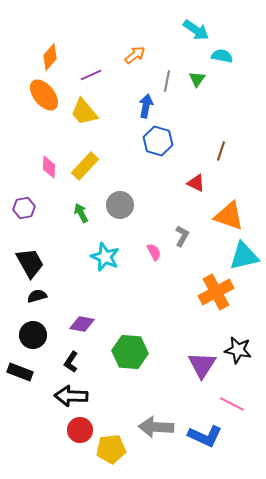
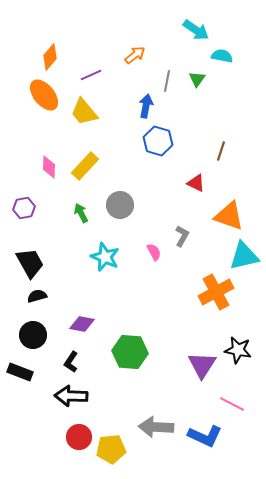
red circle: moved 1 px left, 7 px down
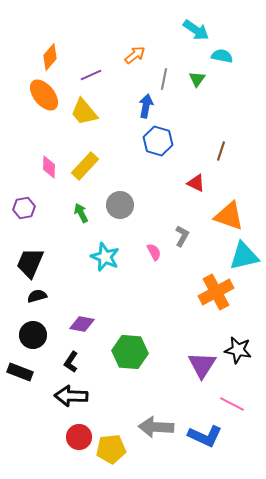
gray line: moved 3 px left, 2 px up
black trapezoid: rotated 128 degrees counterclockwise
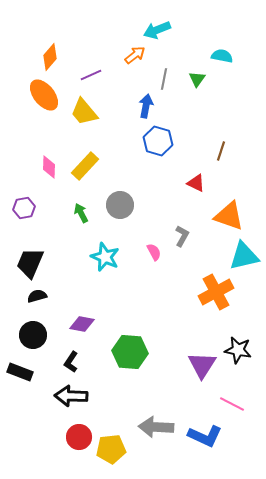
cyan arrow: moved 39 px left; rotated 124 degrees clockwise
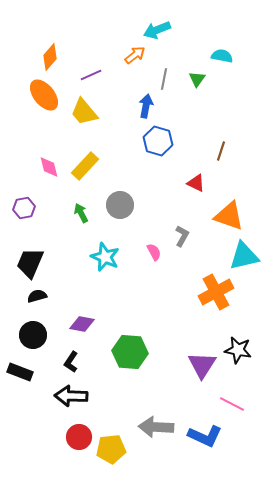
pink diamond: rotated 15 degrees counterclockwise
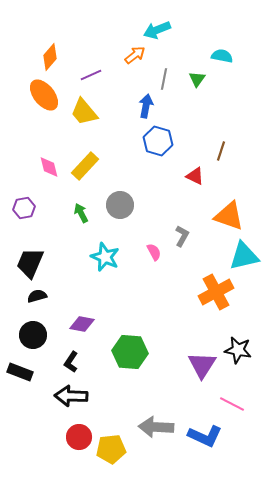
red triangle: moved 1 px left, 7 px up
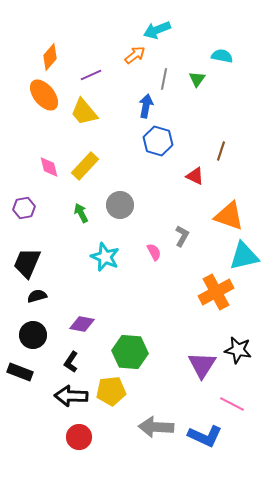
black trapezoid: moved 3 px left
yellow pentagon: moved 58 px up
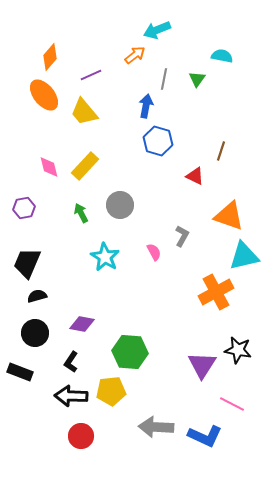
cyan star: rotated 8 degrees clockwise
black circle: moved 2 px right, 2 px up
red circle: moved 2 px right, 1 px up
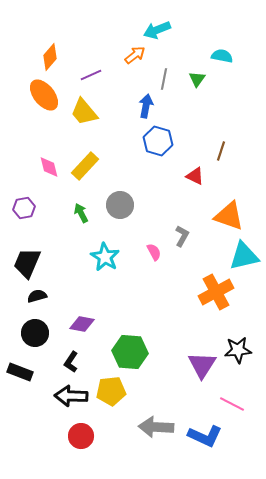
black star: rotated 16 degrees counterclockwise
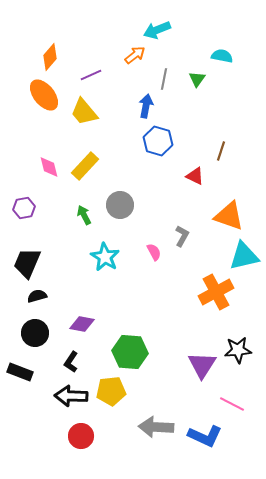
green arrow: moved 3 px right, 2 px down
